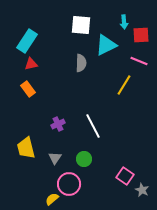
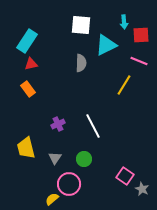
gray star: moved 1 px up
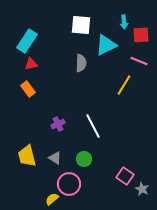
yellow trapezoid: moved 1 px right, 8 px down
gray triangle: rotated 32 degrees counterclockwise
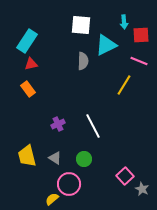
gray semicircle: moved 2 px right, 2 px up
pink square: rotated 12 degrees clockwise
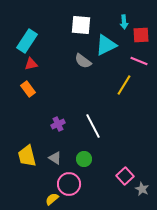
gray semicircle: rotated 126 degrees clockwise
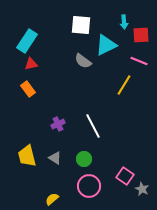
pink square: rotated 12 degrees counterclockwise
pink circle: moved 20 px right, 2 px down
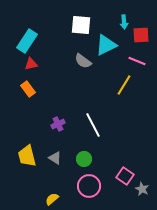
pink line: moved 2 px left
white line: moved 1 px up
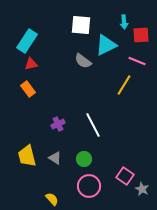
yellow semicircle: rotated 88 degrees clockwise
